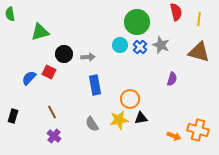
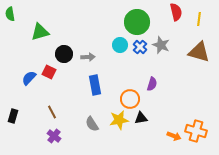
purple semicircle: moved 20 px left, 5 px down
orange cross: moved 2 px left, 1 px down
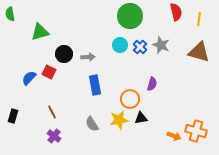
green circle: moved 7 px left, 6 px up
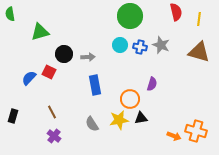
blue cross: rotated 32 degrees counterclockwise
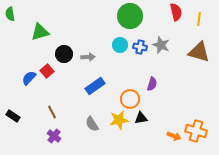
red square: moved 2 px left, 1 px up; rotated 24 degrees clockwise
blue rectangle: moved 1 px down; rotated 66 degrees clockwise
black rectangle: rotated 72 degrees counterclockwise
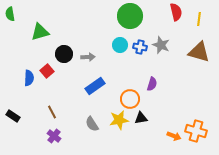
blue semicircle: rotated 140 degrees clockwise
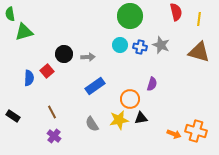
green triangle: moved 16 px left
orange arrow: moved 2 px up
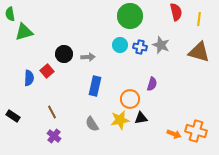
blue rectangle: rotated 42 degrees counterclockwise
yellow star: moved 1 px right
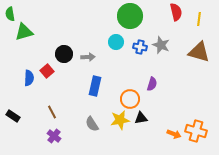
cyan circle: moved 4 px left, 3 px up
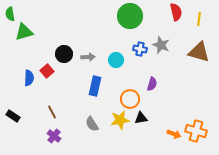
cyan circle: moved 18 px down
blue cross: moved 2 px down
